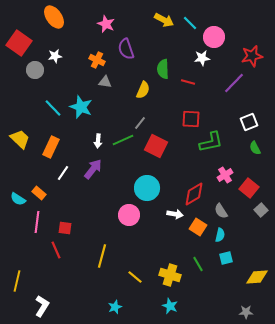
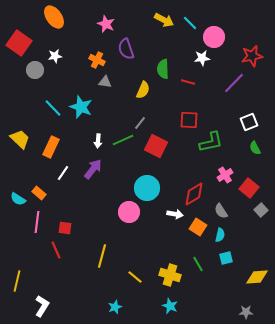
red square at (191, 119): moved 2 px left, 1 px down
pink circle at (129, 215): moved 3 px up
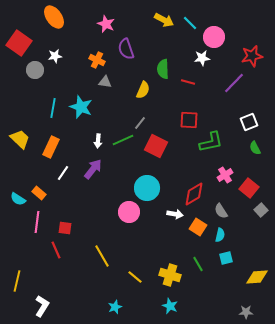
cyan line at (53, 108): rotated 54 degrees clockwise
yellow line at (102, 256): rotated 45 degrees counterclockwise
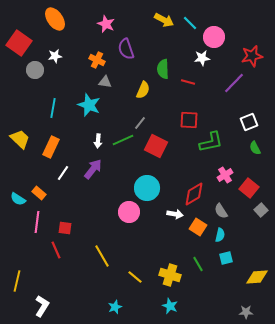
orange ellipse at (54, 17): moved 1 px right, 2 px down
cyan star at (81, 107): moved 8 px right, 2 px up
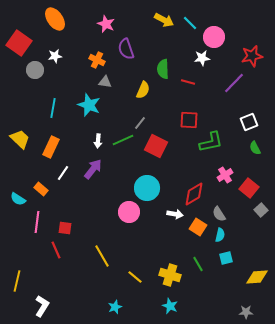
orange rectangle at (39, 193): moved 2 px right, 4 px up
gray semicircle at (221, 211): moved 2 px left, 3 px down
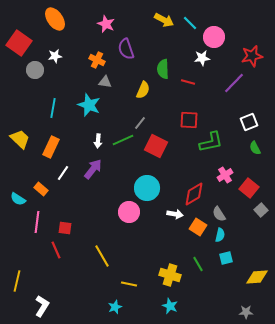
yellow line at (135, 277): moved 6 px left, 7 px down; rotated 28 degrees counterclockwise
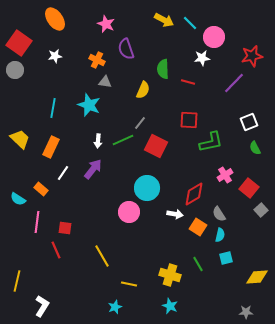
gray circle at (35, 70): moved 20 px left
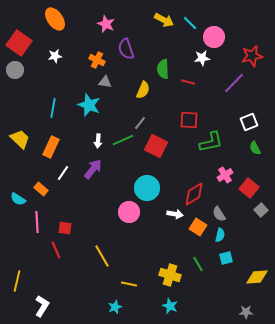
pink line at (37, 222): rotated 10 degrees counterclockwise
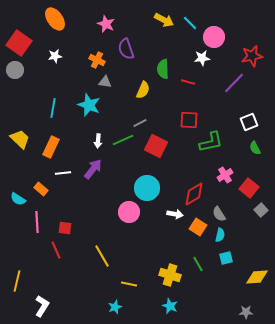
gray line at (140, 123): rotated 24 degrees clockwise
white line at (63, 173): rotated 49 degrees clockwise
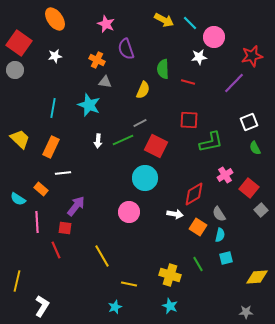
white star at (202, 58): moved 3 px left, 1 px up
purple arrow at (93, 169): moved 17 px left, 37 px down
cyan circle at (147, 188): moved 2 px left, 10 px up
